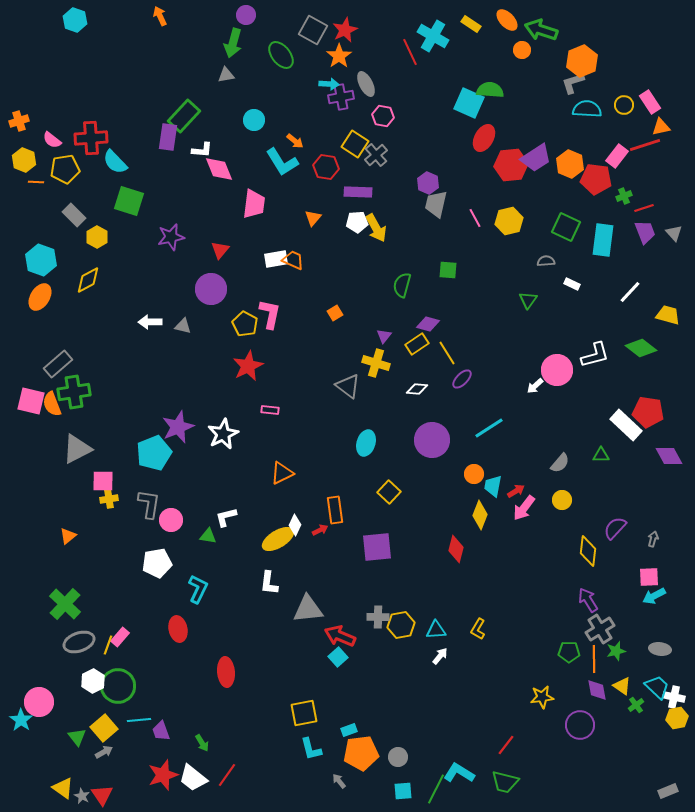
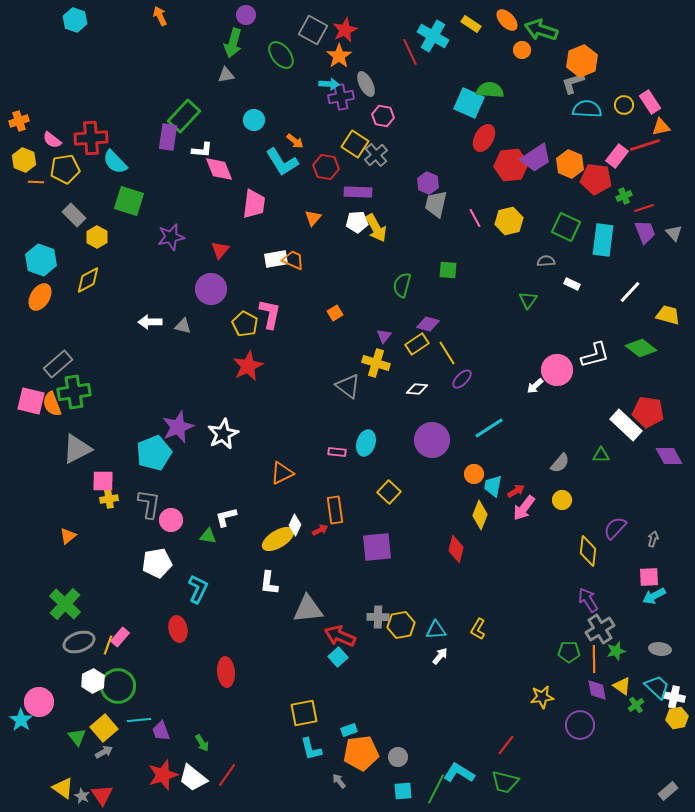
pink rectangle at (270, 410): moved 67 px right, 42 px down
gray rectangle at (668, 791): rotated 18 degrees counterclockwise
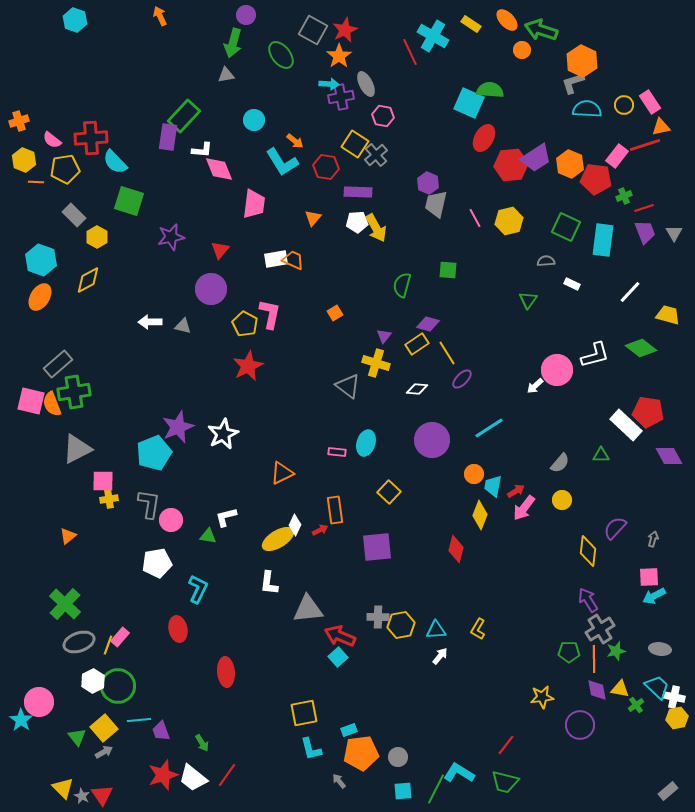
orange hexagon at (582, 61): rotated 12 degrees counterclockwise
gray triangle at (674, 233): rotated 12 degrees clockwise
yellow triangle at (622, 686): moved 2 px left, 3 px down; rotated 24 degrees counterclockwise
yellow triangle at (63, 788): rotated 10 degrees clockwise
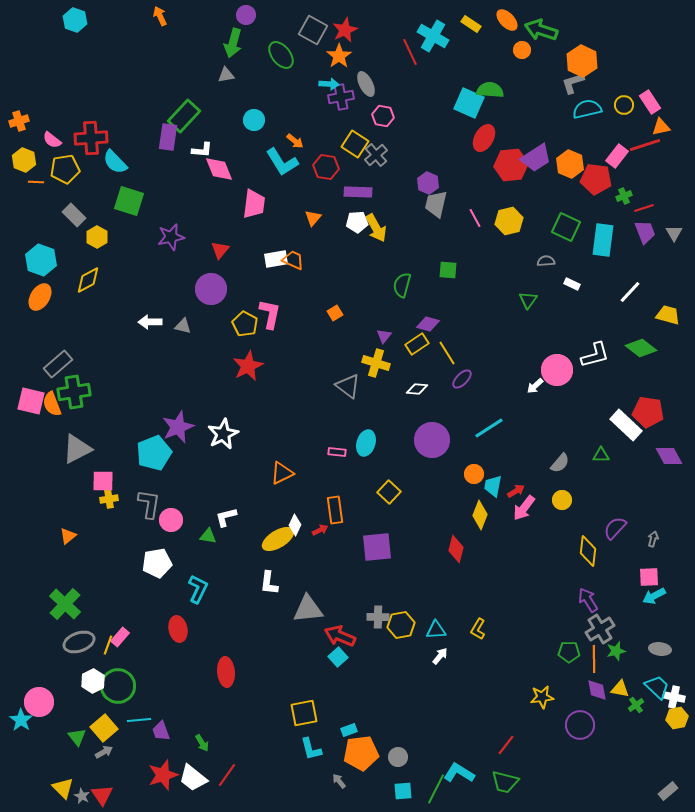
cyan semicircle at (587, 109): rotated 16 degrees counterclockwise
